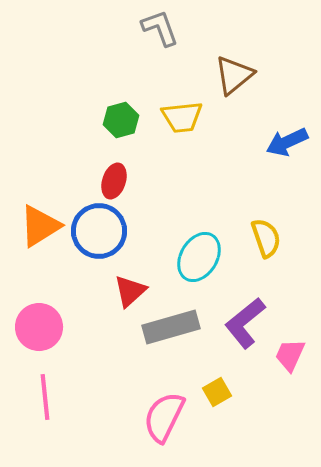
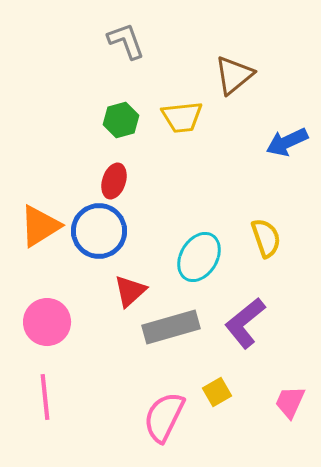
gray L-shape: moved 34 px left, 13 px down
pink circle: moved 8 px right, 5 px up
pink trapezoid: moved 47 px down
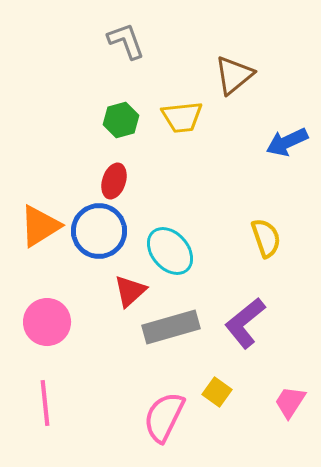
cyan ellipse: moved 29 px left, 6 px up; rotated 72 degrees counterclockwise
yellow square: rotated 24 degrees counterclockwise
pink line: moved 6 px down
pink trapezoid: rotated 9 degrees clockwise
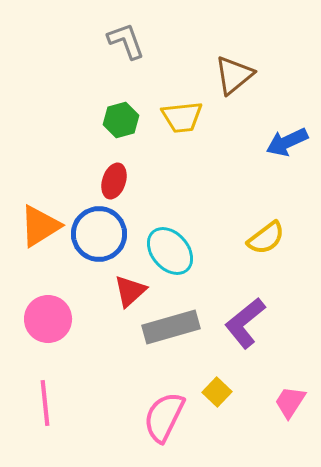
blue circle: moved 3 px down
yellow semicircle: rotated 72 degrees clockwise
pink circle: moved 1 px right, 3 px up
yellow square: rotated 8 degrees clockwise
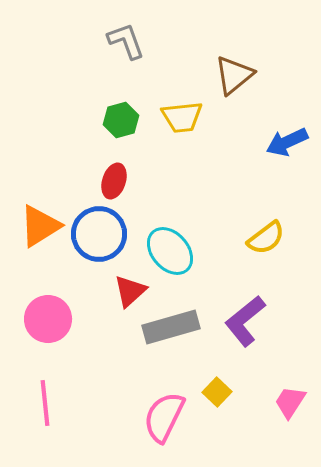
purple L-shape: moved 2 px up
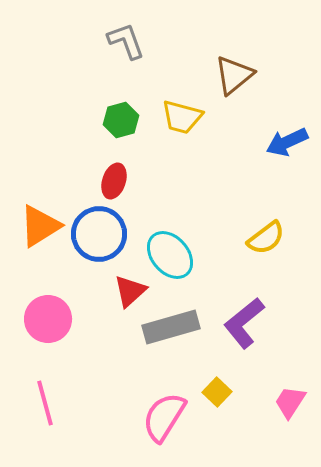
yellow trapezoid: rotated 21 degrees clockwise
cyan ellipse: moved 4 px down
purple L-shape: moved 1 px left, 2 px down
pink line: rotated 9 degrees counterclockwise
pink semicircle: rotated 6 degrees clockwise
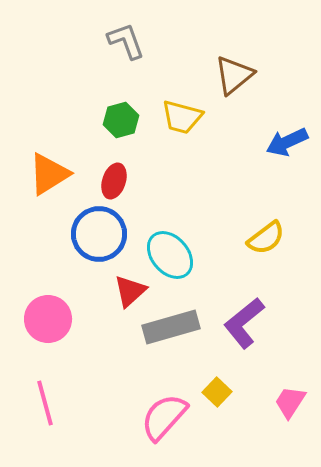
orange triangle: moved 9 px right, 52 px up
pink semicircle: rotated 10 degrees clockwise
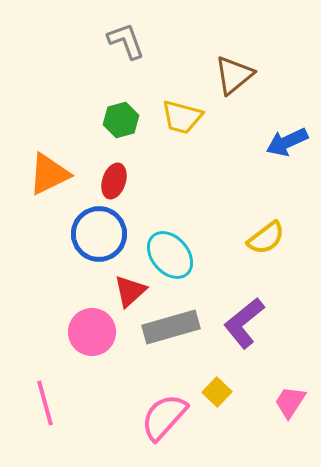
orange triangle: rotated 6 degrees clockwise
pink circle: moved 44 px right, 13 px down
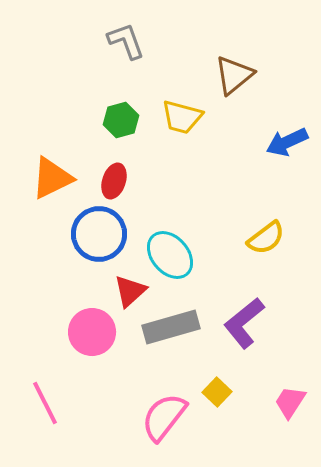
orange triangle: moved 3 px right, 4 px down
pink line: rotated 12 degrees counterclockwise
pink semicircle: rotated 4 degrees counterclockwise
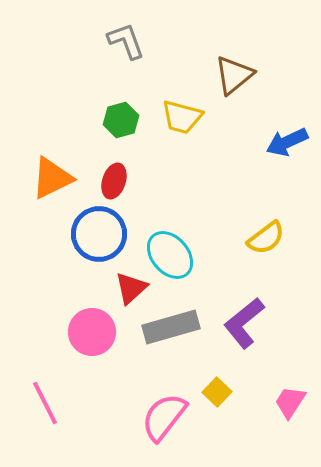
red triangle: moved 1 px right, 3 px up
